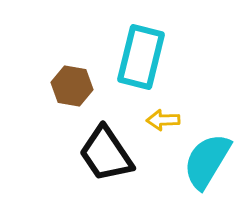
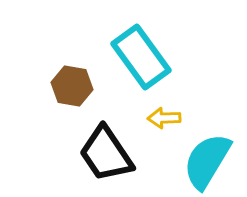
cyan rectangle: rotated 50 degrees counterclockwise
yellow arrow: moved 1 px right, 2 px up
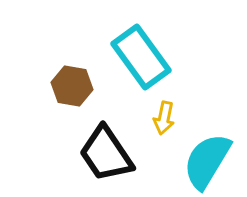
yellow arrow: rotated 76 degrees counterclockwise
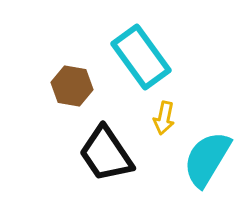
cyan semicircle: moved 2 px up
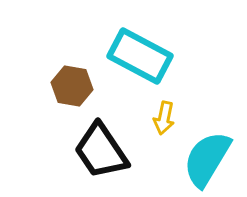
cyan rectangle: moved 1 px left, 1 px up; rotated 26 degrees counterclockwise
black trapezoid: moved 5 px left, 3 px up
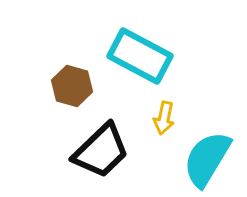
brown hexagon: rotated 6 degrees clockwise
black trapezoid: rotated 100 degrees counterclockwise
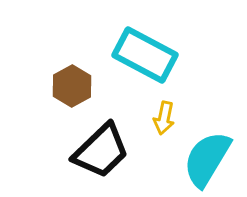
cyan rectangle: moved 5 px right, 1 px up
brown hexagon: rotated 15 degrees clockwise
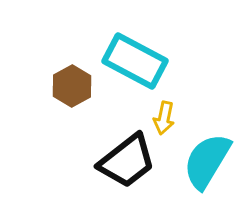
cyan rectangle: moved 10 px left, 6 px down
black trapezoid: moved 26 px right, 10 px down; rotated 6 degrees clockwise
cyan semicircle: moved 2 px down
